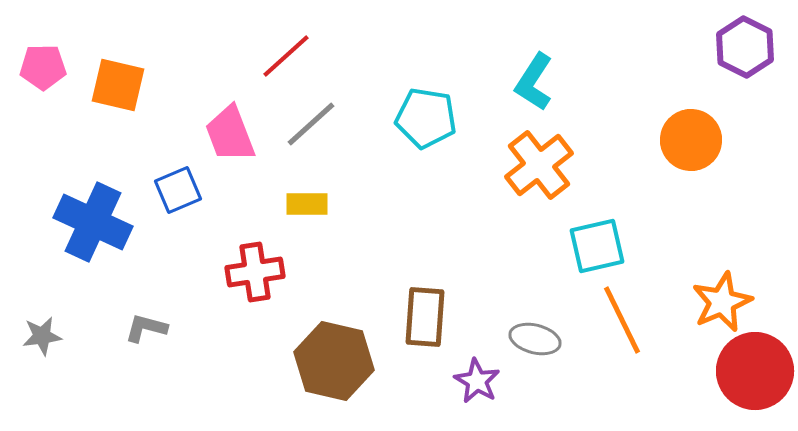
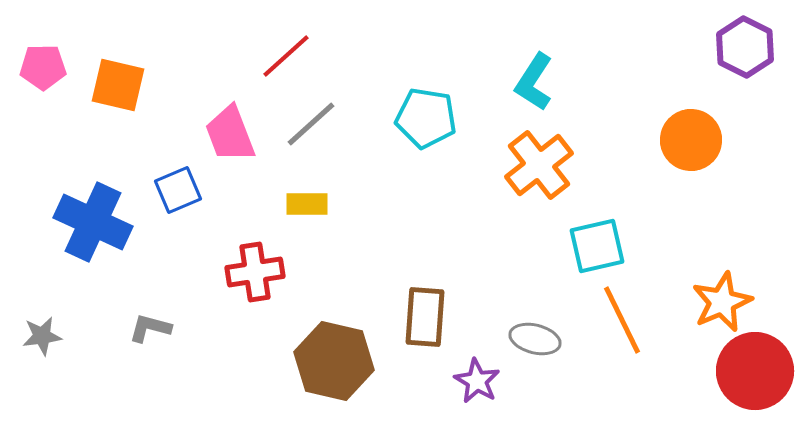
gray L-shape: moved 4 px right
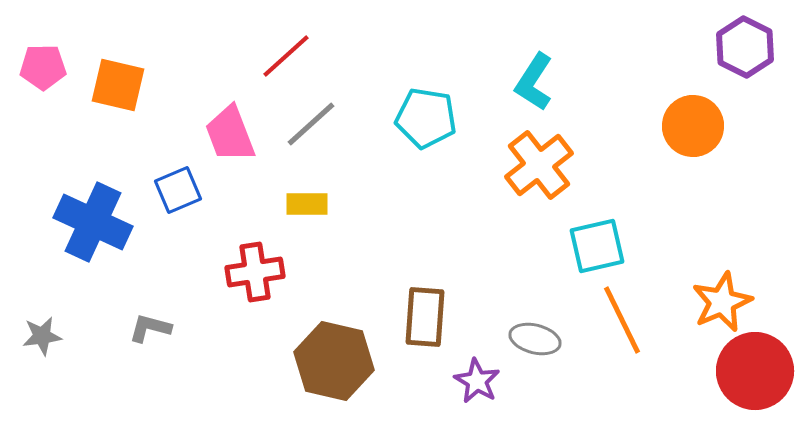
orange circle: moved 2 px right, 14 px up
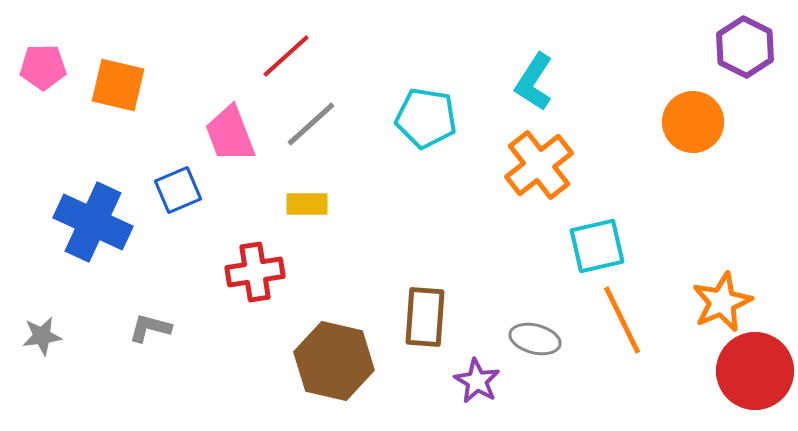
orange circle: moved 4 px up
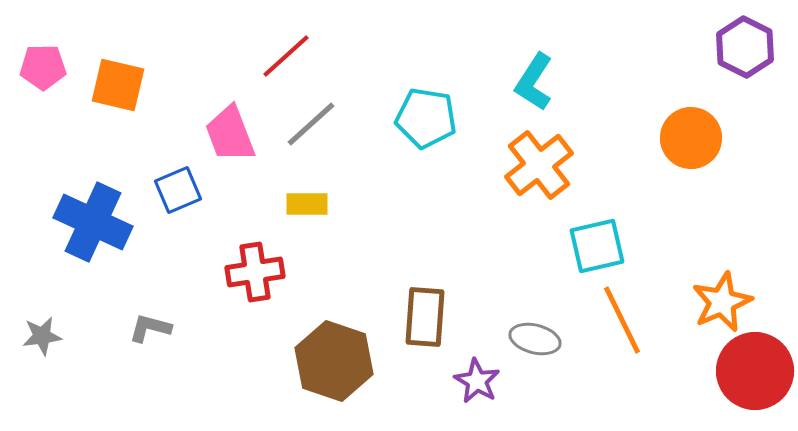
orange circle: moved 2 px left, 16 px down
brown hexagon: rotated 6 degrees clockwise
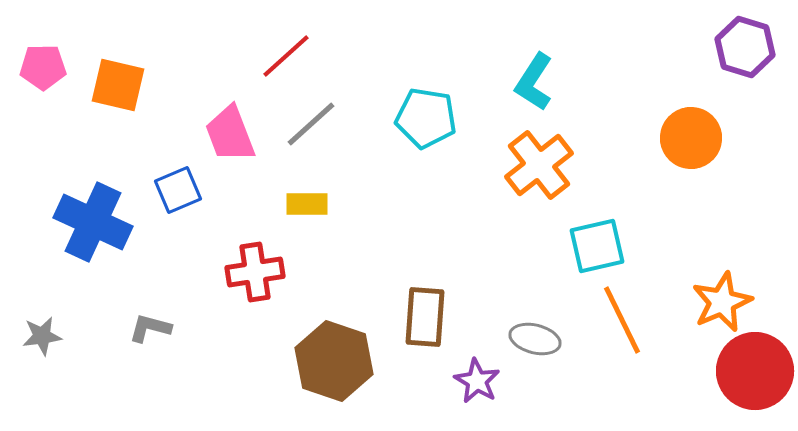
purple hexagon: rotated 10 degrees counterclockwise
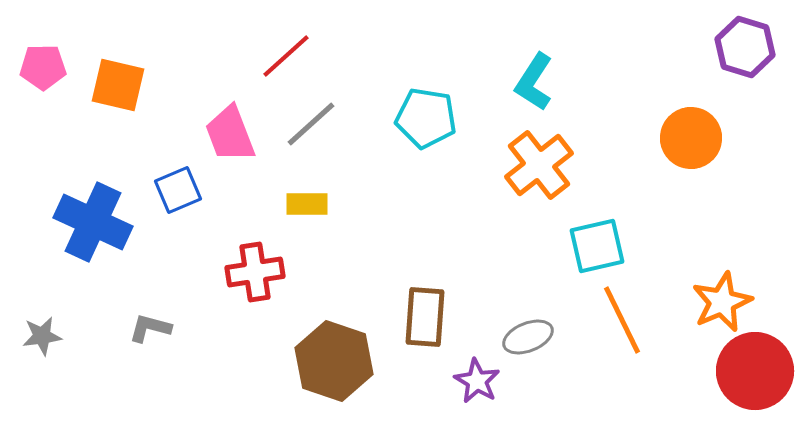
gray ellipse: moved 7 px left, 2 px up; rotated 36 degrees counterclockwise
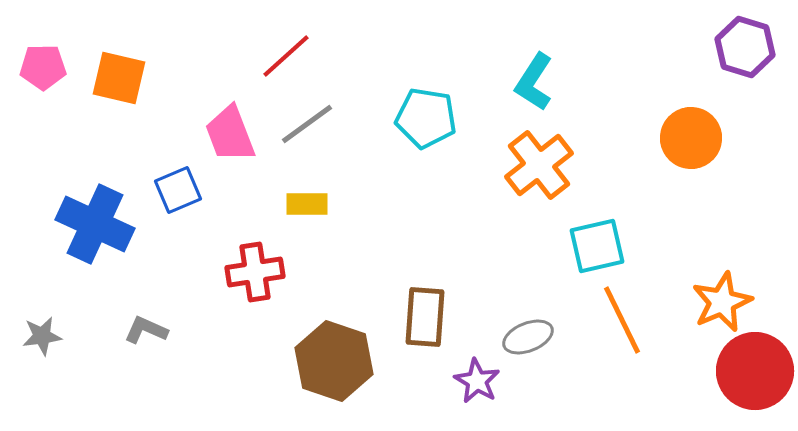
orange square: moved 1 px right, 7 px up
gray line: moved 4 px left; rotated 6 degrees clockwise
blue cross: moved 2 px right, 2 px down
gray L-shape: moved 4 px left, 2 px down; rotated 9 degrees clockwise
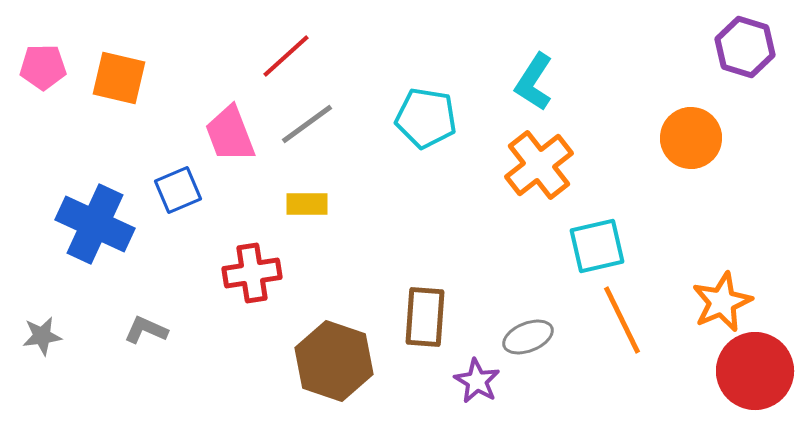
red cross: moved 3 px left, 1 px down
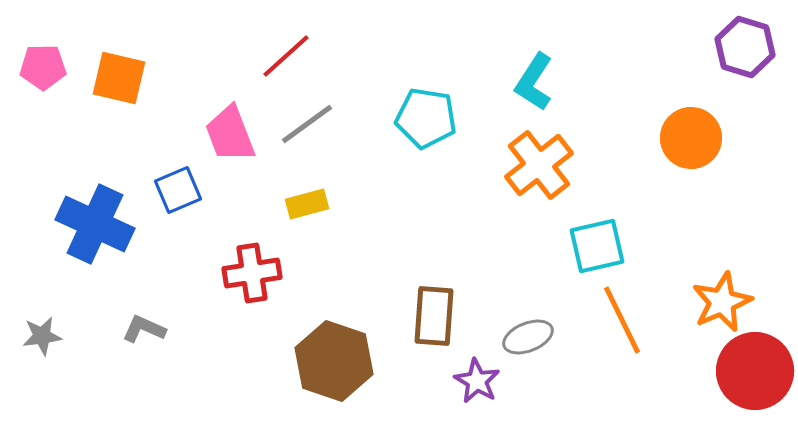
yellow rectangle: rotated 15 degrees counterclockwise
brown rectangle: moved 9 px right, 1 px up
gray L-shape: moved 2 px left, 1 px up
